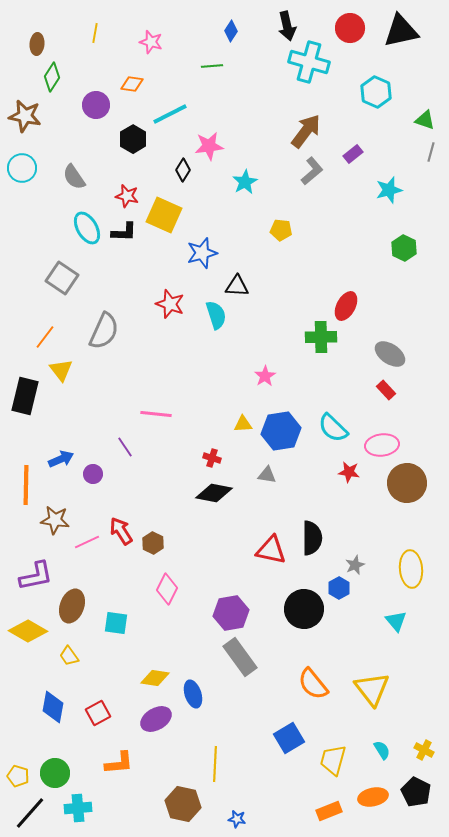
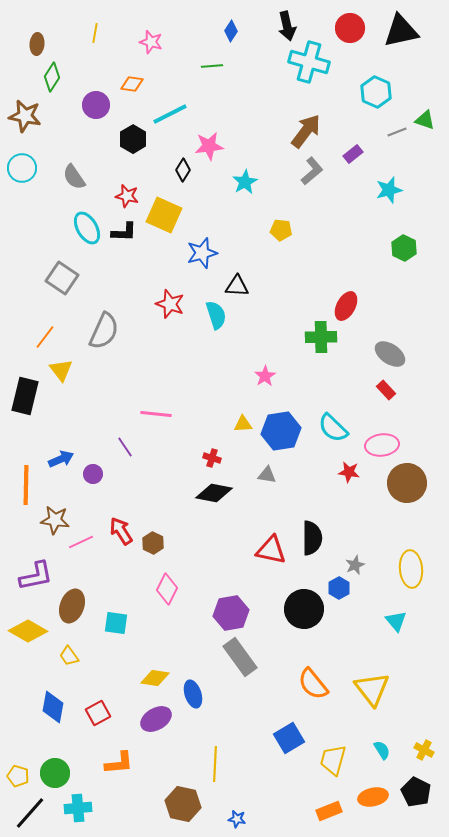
gray line at (431, 152): moved 34 px left, 20 px up; rotated 54 degrees clockwise
pink line at (87, 542): moved 6 px left
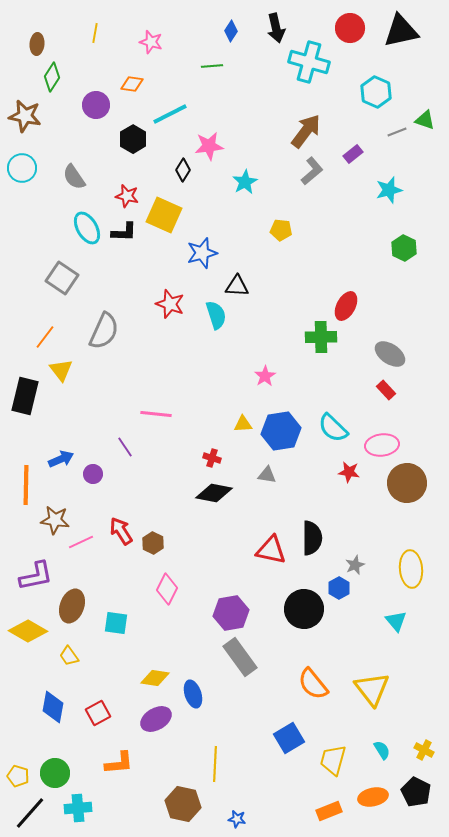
black arrow at (287, 26): moved 11 px left, 2 px down
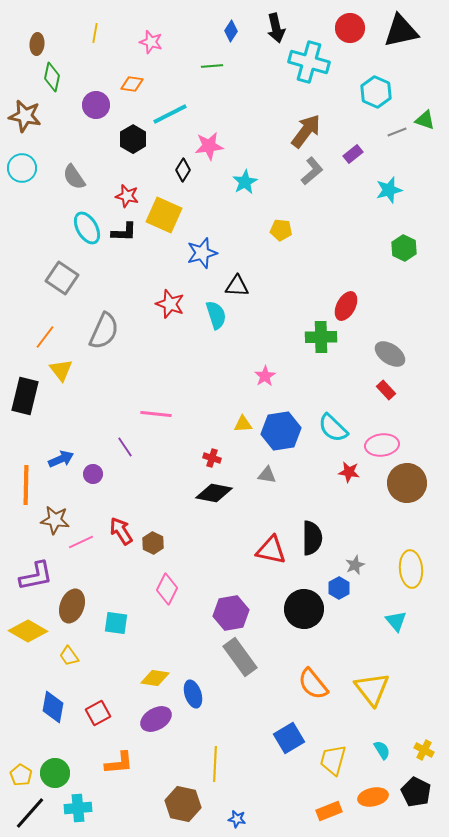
green diamond at (52, 77): rotated 20 degrees counterclockwise
yellow pentagon at (18, 776): moved 3 px right, 1 px up; rotated 15 degrees clockwise
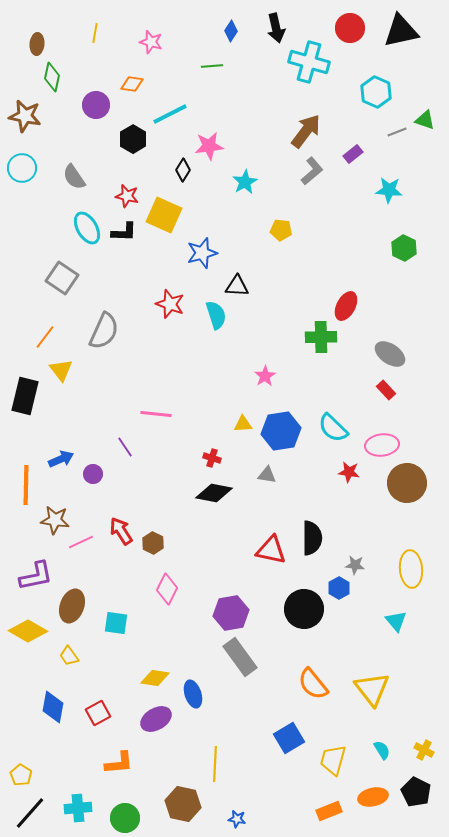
cyan star at (389, 190): rotated 20 degrees clockwise
gray star at (355, 565): rotated 30 degrees clockwise
green circle at (55, 773): moved 70 px right, 45 px down
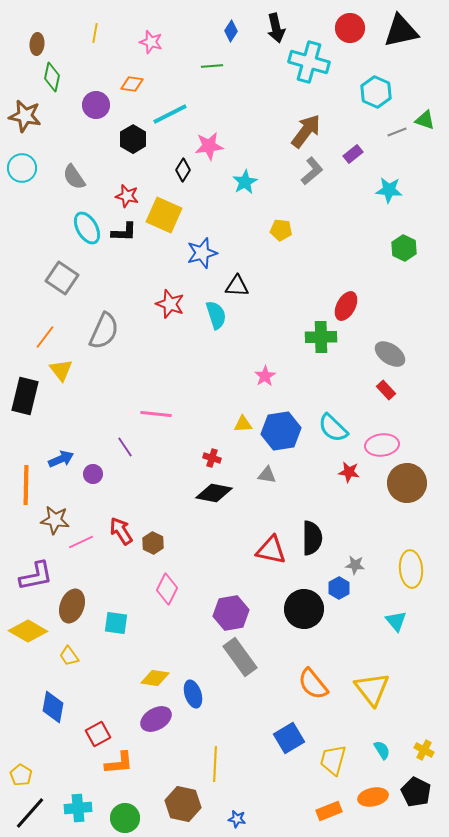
red square at (98, 713): moved 21 px down
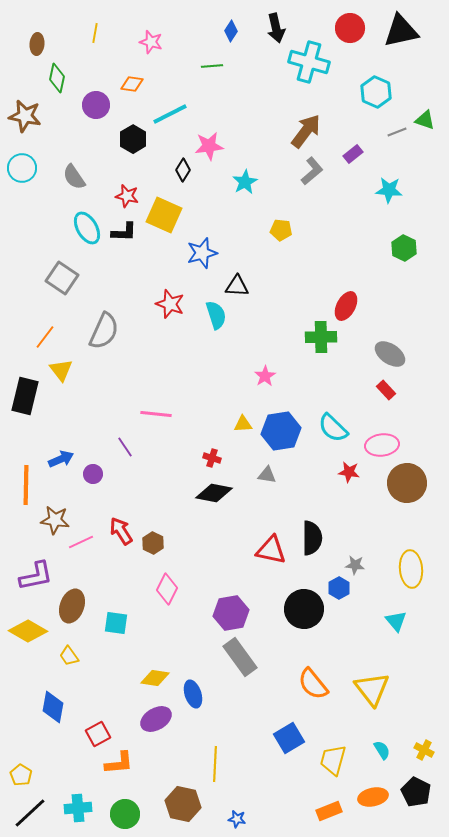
green diamond at (52, 77): moved 5 px right, 1 px down
black line at (30, 813): rotated 6 degrees clockwise
green circle at (125, 818): moved 4 px up
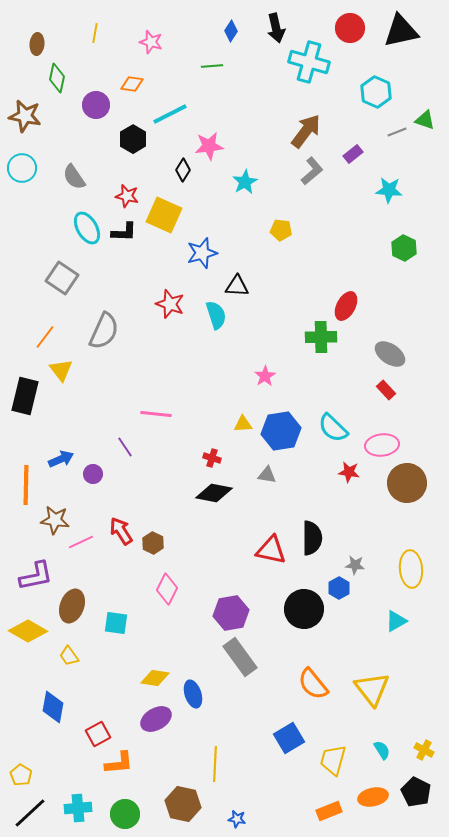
cyan triangle at (396, 621): rotated 40 degrees clockwise
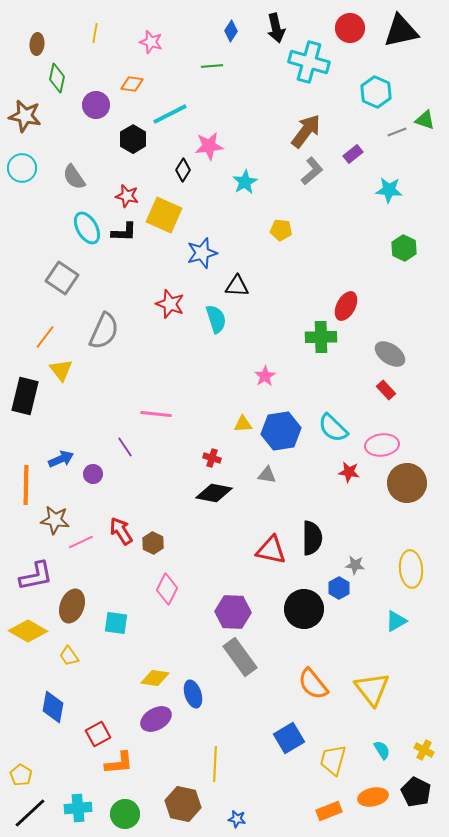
cyan semicircle at (216, 315): moved 4 px down
purple hexagon at (231, 613): moved 2 px right, 1 px up; rotated 12 degrees clockwise
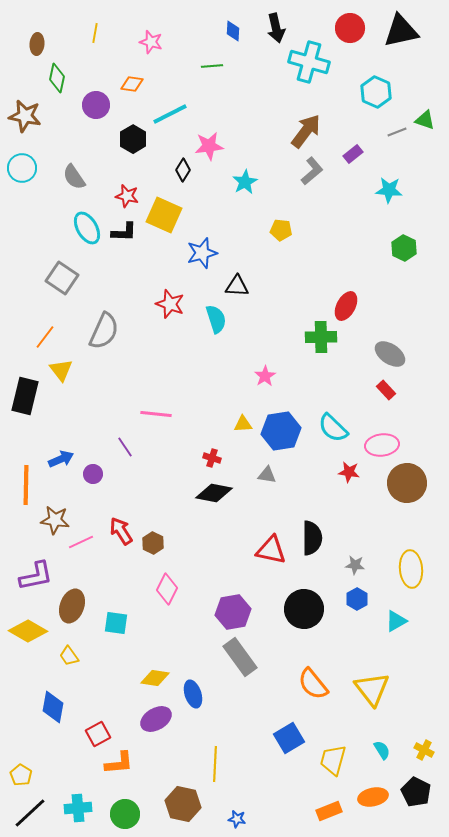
blue diamond at (231, 31): moved 2 px right; rotated 30 degrees counterclockwise
blue hexagon at (339, 588): moved 18 px right, 11 px down
purple hexagon at (233, 612): rotated 12 degrees counterclockwise
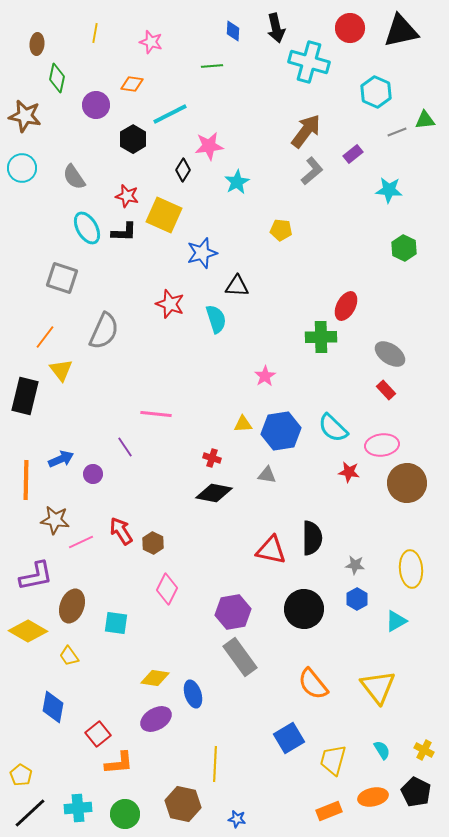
green triangle at (425, 120): rotated 25 degrees counterclockwise
cyan star at (245, 182): moved 8 px left
gray square at (62, 278): rotated 16 degrees counterclockwise
orange line at (26, 485): moved 5 px up
yellow triangle at (372, 689): moved 6 px right, 2 px up
red square at (98, 734): rotated 10 degrees counterclockwise
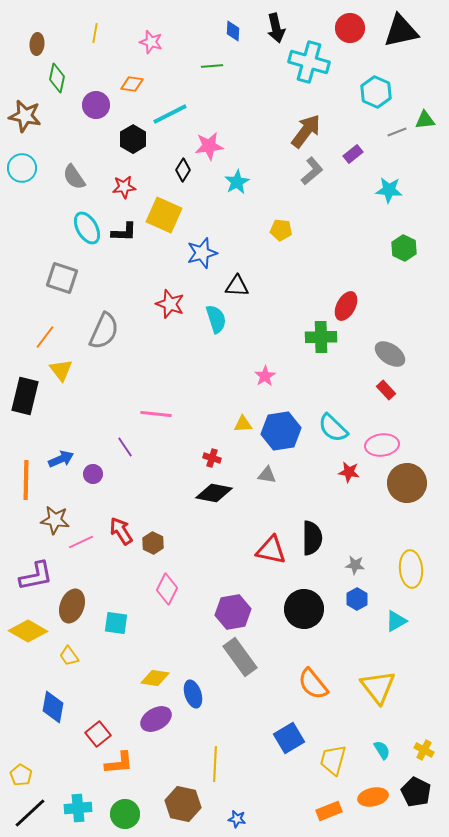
red star at (127, 196): moved 3 px left, 9 px up; rotated 20 degrees counterclockwise
